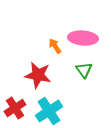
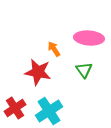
pink ellipse: moved 6 px right
orange arrow: moved 1 px left, 3 px down
red star: moved 3 px up
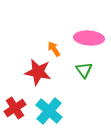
cyan cross: rotated 16 degrees counterclockwise
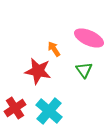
pink ellipse: rotated 20 degrees clockwise
red star: moved 1 px up
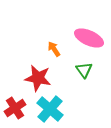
red star: moved 7 px down
cyan cross: moved 1 px right, 2 px up
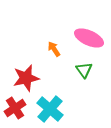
red star: moved 12 px left; rotated 24 degrees counterclockwise
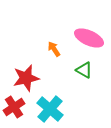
green triangle: rotated 24 degrees counterclockwise
red cross: moved 1 px left, 1 px up
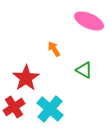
pink ellipse: moved 17 px up
red star: rotated 20 degrees counterclockwise
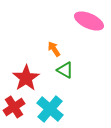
green triangle: moved 19 px left
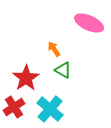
pink ellipse: moved 2 px down
green triangle: moved 2 px left
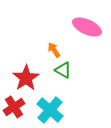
pink ellipse: moved 2 px left, 4 px down
orange arrow: moved 1 px down
cyan cross: moved 1 px down
